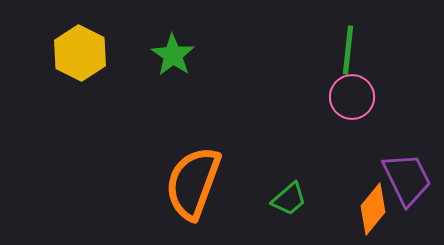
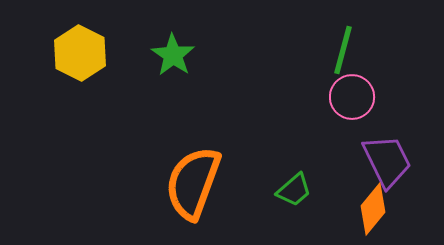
green line: moved 5 px left; rotated 9 degrees clockwise
purple trapezoid: moved 20 px left, 18 px up
green trapezoid: moved 5 px right, 9 px up
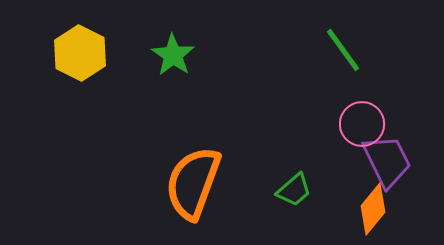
green line: rotated 51 degrees counterclockwise
pink circle: moved 10 px right, 27 px down
